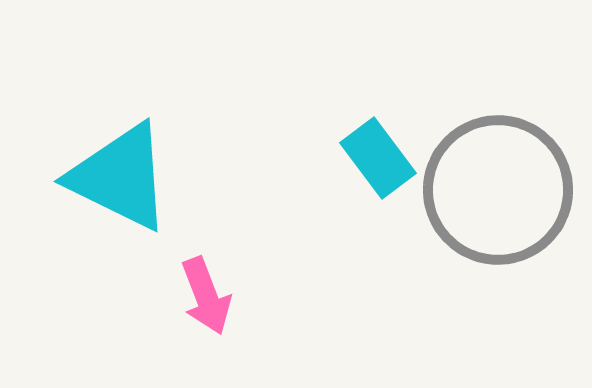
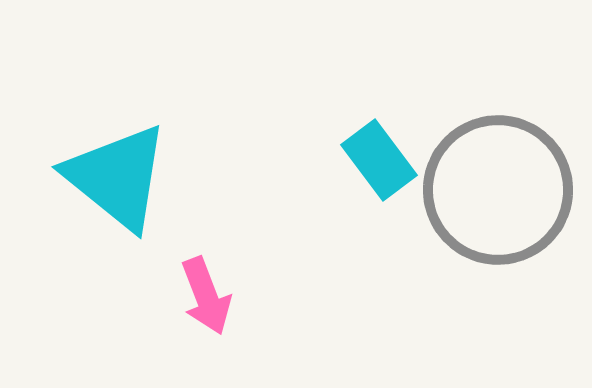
cyan rectangle: moved 1 px right, 2 px down
cyan triangle: moved 3 px left; rotated 13 degrees clockwise
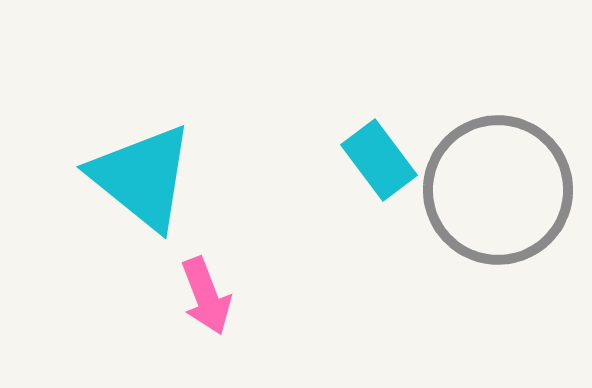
cyan triangle: moved 25 px right
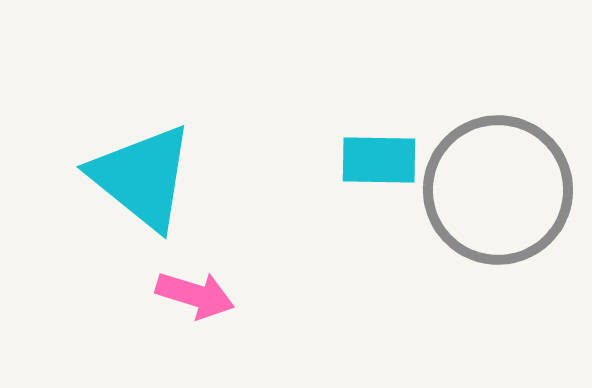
cyan rectangle: rotated 52 degrees counterclockwise
pink arrow: moved 11 px left, 1 px up; rotated 52 degrees counterclockwise
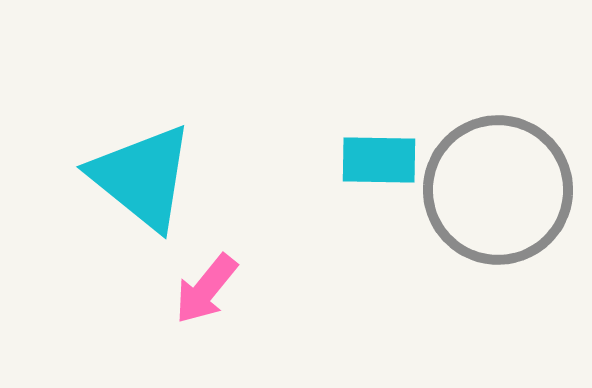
pink arrow: moved 11 px right, 6 px up; rotated 112 degrees clockwise
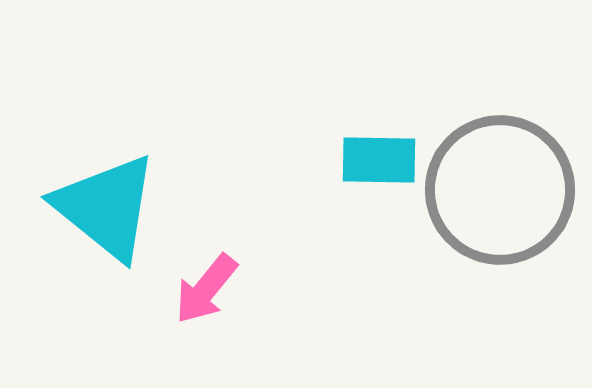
cyan triangle: moved 36 px left, 30 px down
gray circle: moved 2 px right
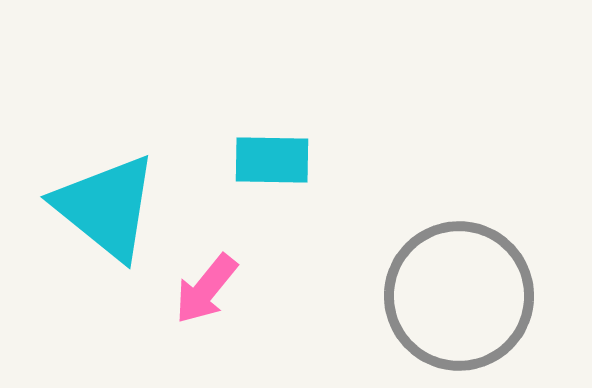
cyan rectangle: moved 107 px left
gray circle: moved 41 px left, 106 px down
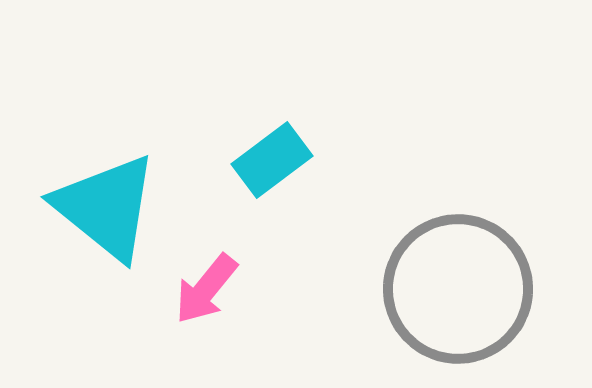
cyan rectangle: rotated 38 degrees counterclockwise
gray circle: moved 1 px left, 7 px up
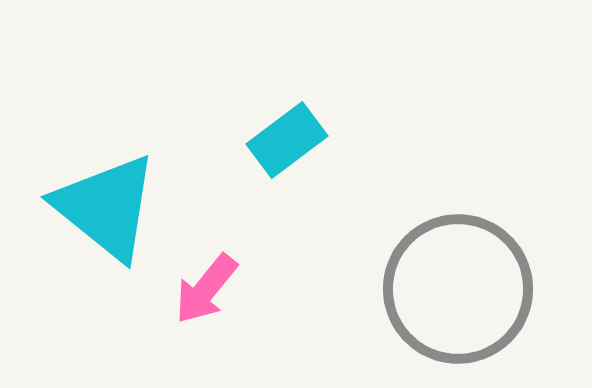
cyan rectangle: moved 15 px right, 20 px up
